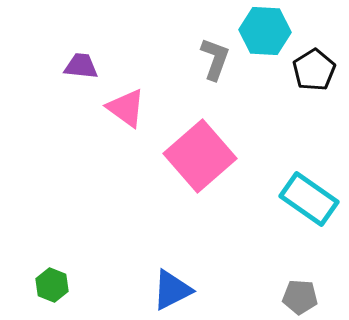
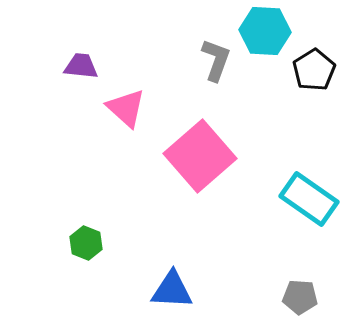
gray L-shape: moved 1 px right, 1 px down
pink triangle: rotated 6 degrees clockwise
green hexagon: moved 34 px right, 42 px up
blue triangle: rotated 30 degrees clockwise
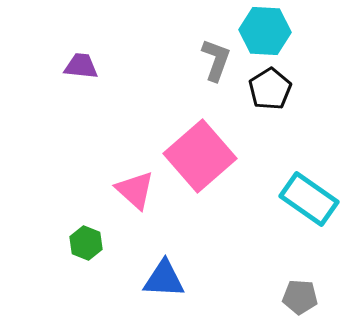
black pentagon: moved 44 px left, 19 px down
pink triangle: moved 9 px right, 82 px down
blue triangle: moved 8 px left, 11 px up
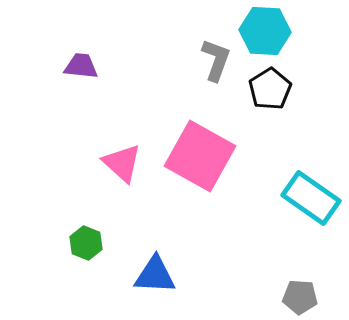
pink square: rotated 20 degrees counterclockwise
pink triangle: moved 13 px left, 27 px up
cyan rectangle: moved 2 px right, 1 px up
blue triangle: moved 9 px left, 4 px up
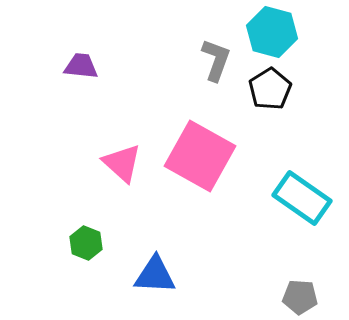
cyan hexagon: moved 7 px right, 1 px down; rotated 12 degrees clockwise
cyan rectangle: moved 9 px left
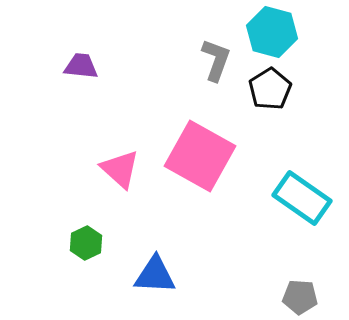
pink triangle: moved 2 px left, 6 px down
green hexagon: rotated 12 degrees clockwise
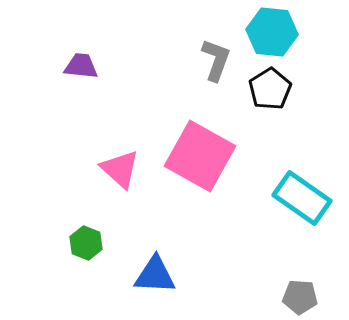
cyan hexagon: rotated 9 degrees counterclockwise
green hexagon: rotated 12 degrees counterclockwise
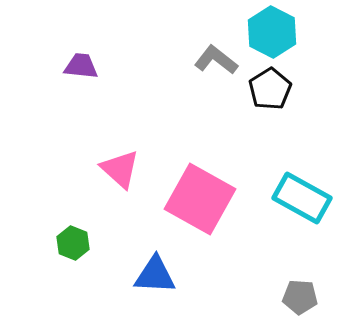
cyan hexagon: rotated 21 degrees clockwise
gray L-shape: rotated 72 degrees counterclockwise
pink square: moved 43 px down
cyan rectangle: rotated 6 degrees counterclockwise
green hexagon: moved 13 px left
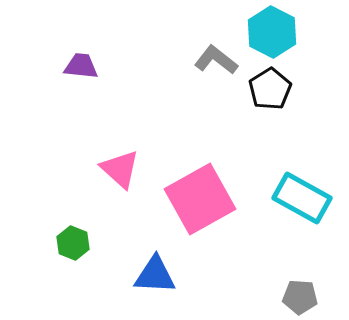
pink square: rotated 32 degrees clockwise
